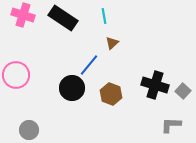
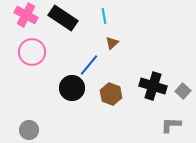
pink cross: moved 3 px right; rotated 10 degrees clockwise
pink circle: moved 16 px right, 23 px up
black cross: moved 2 px left, 1 px down
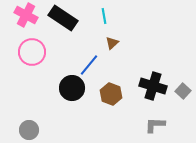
gray L-shape: moved 16 px left
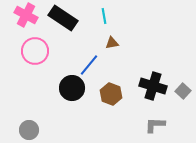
brown triangle: rotated 32 degrees clockwise
pink circle: moved 3 px right, 1 px up
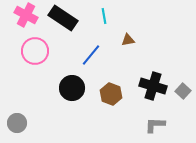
brown triangle: moved 16 px right, 3 px up
blue line: moved 2 px right, 10 px up
gray circle: moved 12 px left, 7 px up
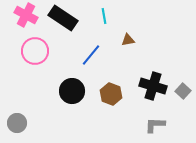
black circle: moved 3 px down
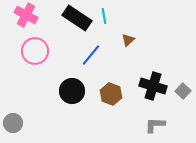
black rectangle: moved 14 px right
brown triangle: rotated 32 degrees counterclockwise
gray circle: moved 4 px left
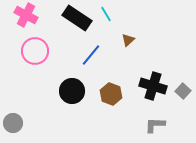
cyan line: moved 2 px right, 2 px up; rotated 21 degrees counterclockwise
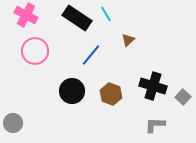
gray square: moved 6 px down
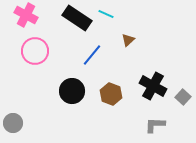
cyan line: rotated 35 degrees counterclockwise
blue line: moved 1 px right
black cross: rotated 12 degrees clockwise
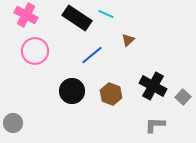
blue line: rotated 10 degrees clockwise
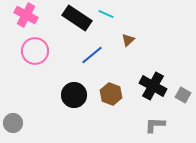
black circle: moved 2 px right, 4 px down
gray square: moved 2 px up; rotated 14 degrees counterclockwise
